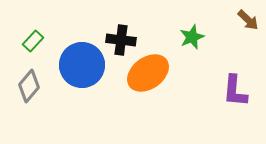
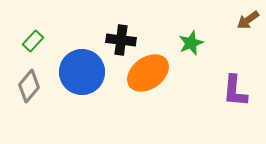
brown arrow: rotated 100 degrees clockwise
green star: moved 1 px left, 6 px down
blue circle: moved 7 px down
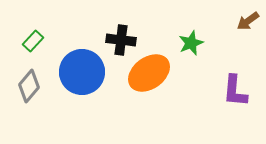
brown arrow: moved 1 px down
orange ellipse: moved 1 px right
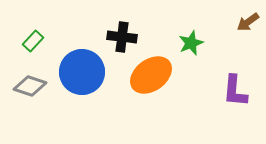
brown arrow: moved 1 px down
black cross: moved 1 px right, 3 px up
orange ellipse: moved 2 px right, 2 px down
gray diamond: moved 1 px right; rotated 68 degrees clockwise
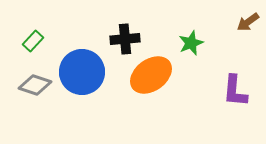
black cross: moved 3 px right, 2 px down; rotated 12 degrees counterclockwise
gray diamond: moved 5 px right, 1 px up
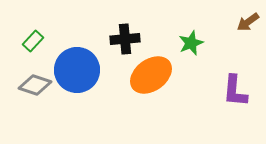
blue circle: moved 5 px left, 2 px up
